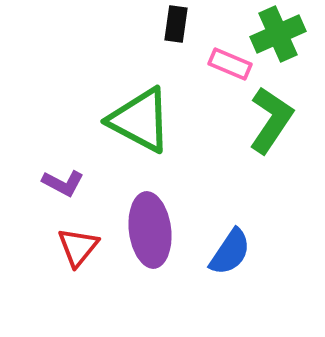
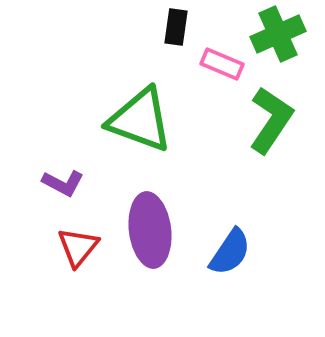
black rectangle: moved 3 px down
pink rectangle: moved 8 px left
green triangle: rotated 8 degrees counterclockwise
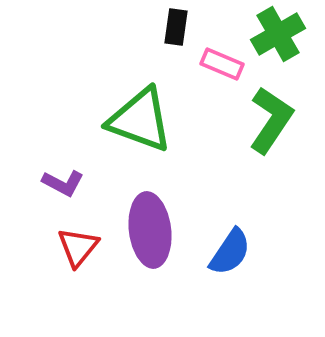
green cross: rotated 6 degrees counterclockwise
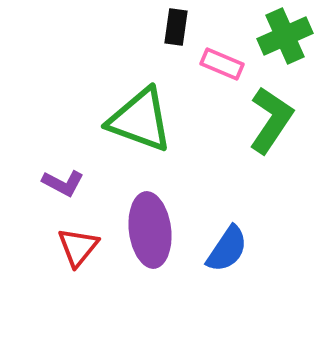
green cross: moved 7 px right, 2 px down; rotated 6 degrees clockwise
blue semicircle: moved 3 px left, 3 px up
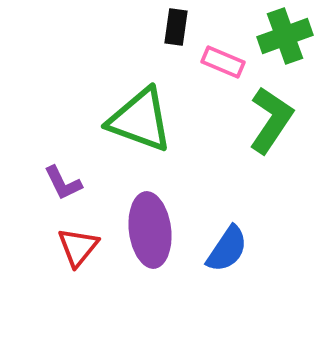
green cross: rotated 4 degrees clockwise
pink rectangle: moved 1 px right, 2 px up
purple L-shape: rotated 36 degrees clockwise
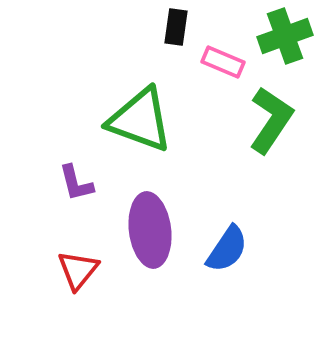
purple L-shape: moved 13 px right; rotated 12 degrees clockwise
red triangle: moved 23 px down
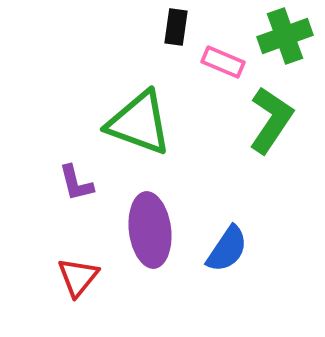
green triangle: moved 1 px left, 3 px down
red triangle: moved 7 px down
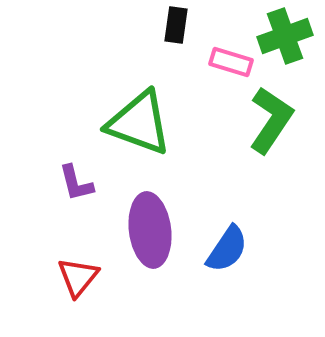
black rectangle: moved 2 px up
pink rectangle: moved 8 px right; rotated 6 degrees counterclockwise
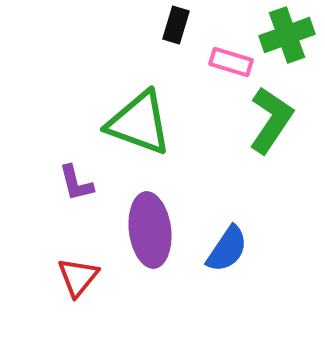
black rectangle: rotated 9 degrees clockwise
green cross: moved 2 px right, 1 px up
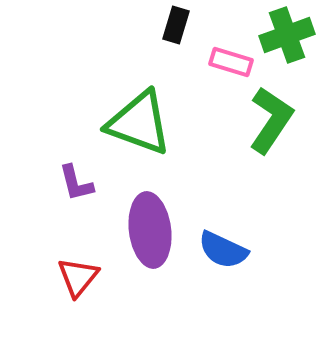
blue semicircle: moved 4 px left, 1 px down; rotated 81 degrees clockwise
